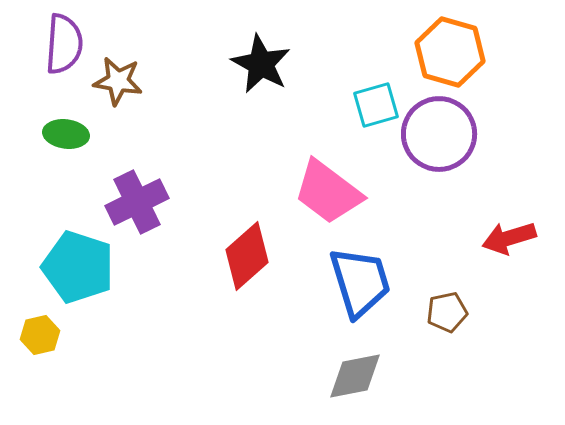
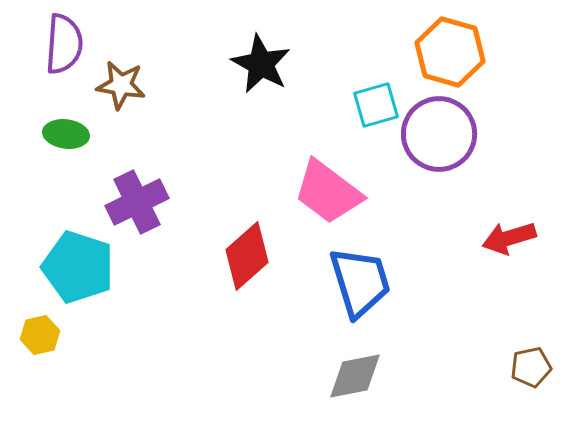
brown star: moved 3 px right, 4 px down
brown pentagon: moved 84 px right, 55 px down
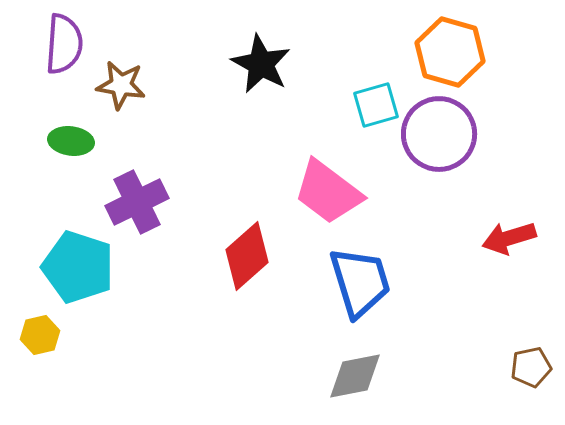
green ellipse: moved 5 px right, 7 px down
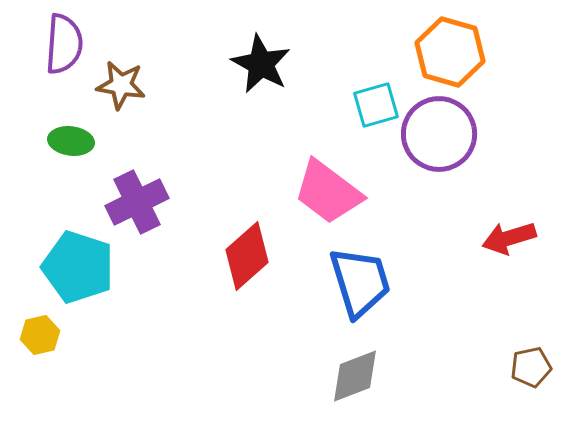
gray diamond: rotated 10 degrees counterclockwise
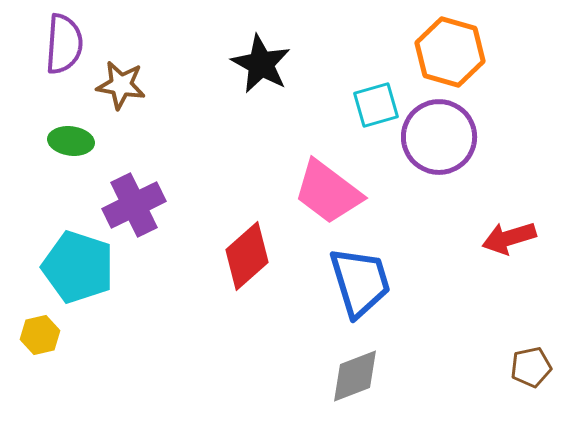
purple circle: moved 3 px down
purple cross: moved 3 px left, 3 px down
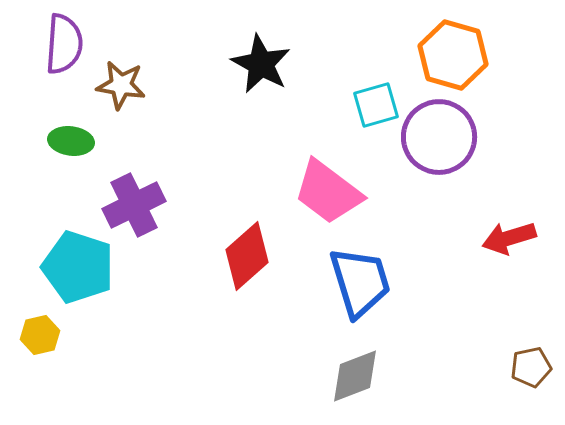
orange hexagon: moved 3 px right, 3 px down
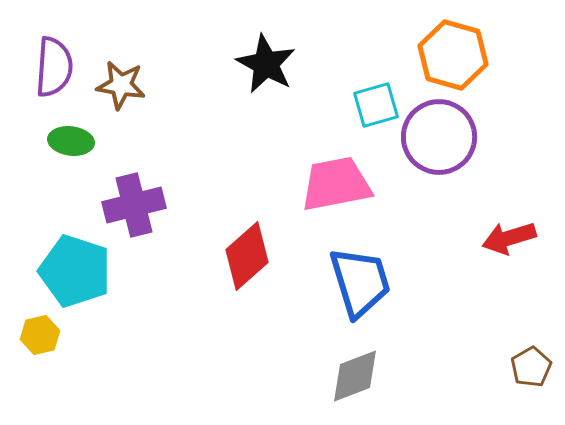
purple semicircle: moved 10 px left, 23 px down
black star: moved 5 px right
pink trapezoid: moved 8 px right, 8 px up; rotated 132 degrees clockwise
purple cross: rotated 12 degrees clockwise
cyan pentagon: moved 3 px left, 4 px down
brown pentagon: rotated 18 degrees counterclockwise
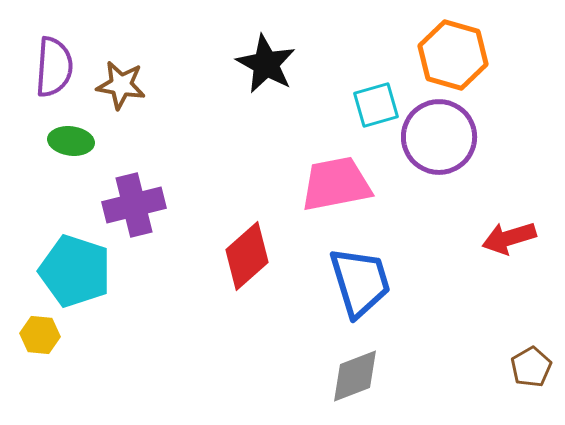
yellow hexagon: rotated 18 degrees clockwise
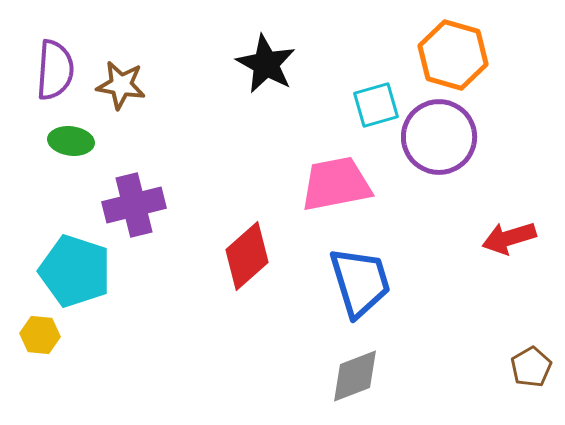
purple semicircle: moved 1 px right, 3 px down
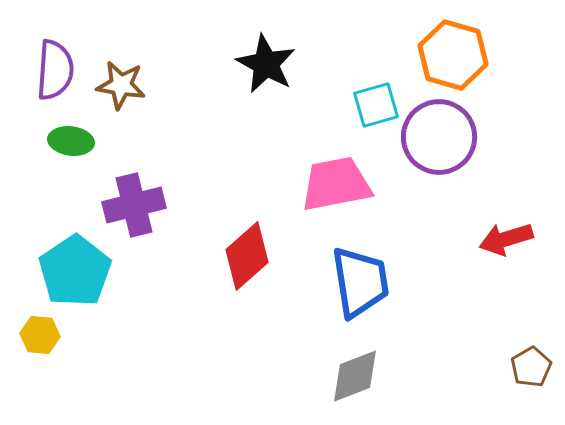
red arrow: moved 3 px left, 1 px down
cyan pentagon: rotated 20 degrees clockwise
blue trapezoid: rotated 8 degrees clockwise
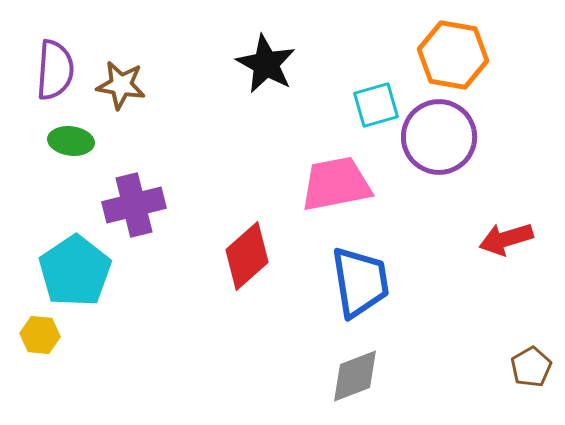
orange hexagon: rotated 6 degrees counterclockwise
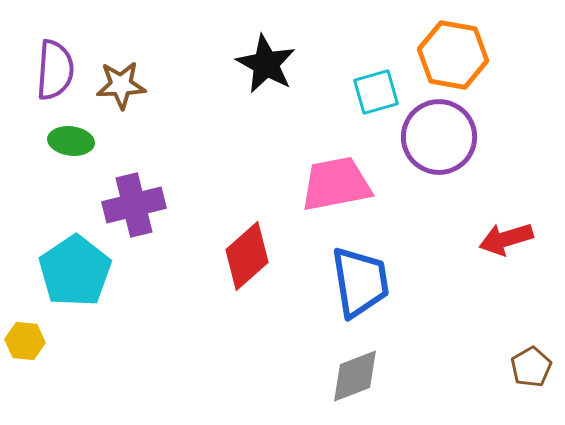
brown star: rotated 12 degrees counterclockwise
cyan square: moved 13 px up
yellow hexagon: moved 15 px left, 6 px down
